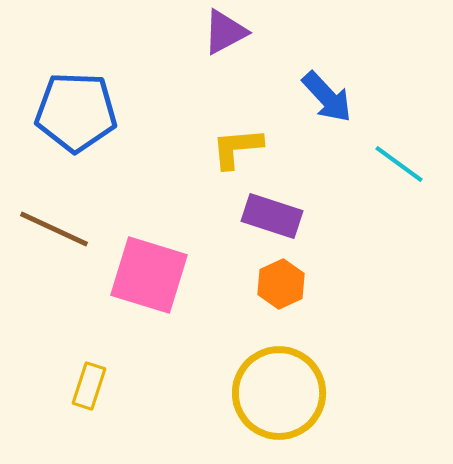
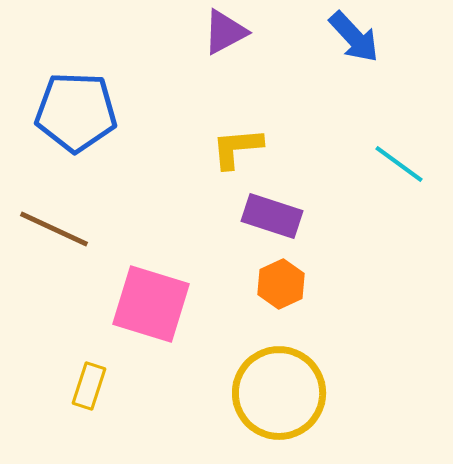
blue arrow: moved 27 px right, 60 px up
pink square: moved 2 px right, 29 px down
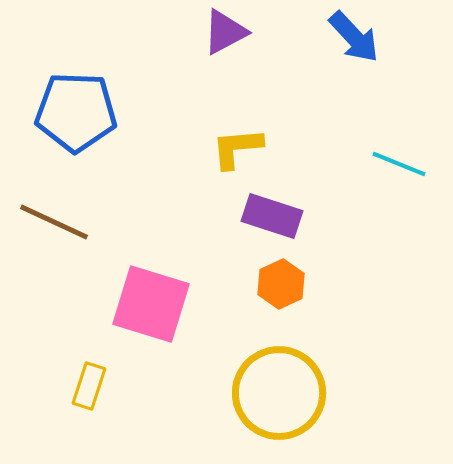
cyan line: rotated 14 degrees counterclockwise
brown line: moved 7 px up
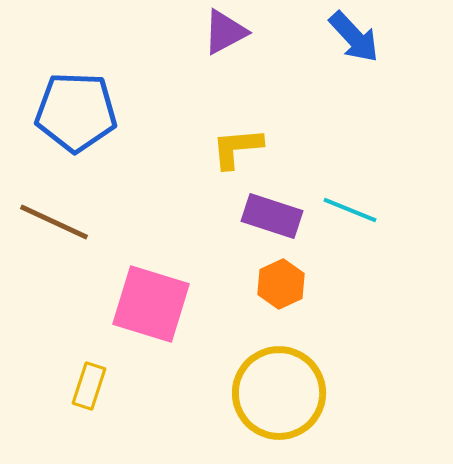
cyan line: moved 49 px left, 46 px down
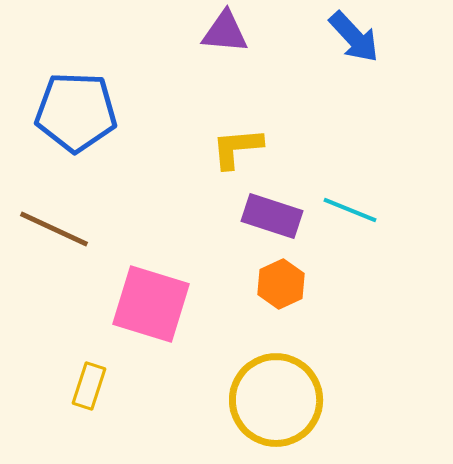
purple triangle: rotated 33 degrees clockwise
brown line: moved 7 px down
yellow circle: moved 3 px left, 7 px down
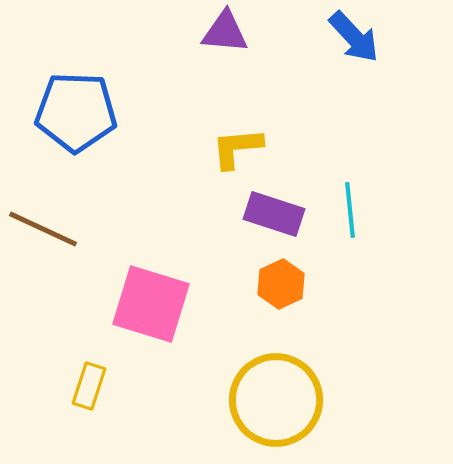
cyan line: rotated 62 degrees clockwise
purple rectangle: moved 2 px right, 2 px up
brown line: moved 11 px left
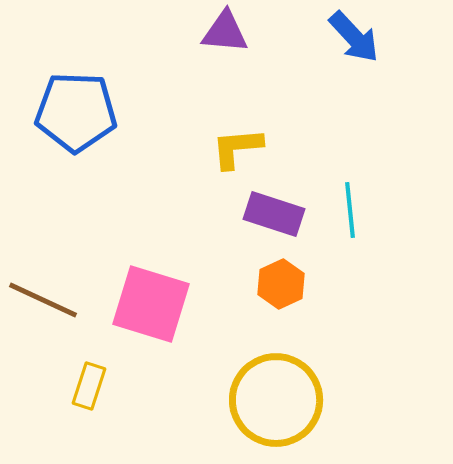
brown line: moved 71 px down
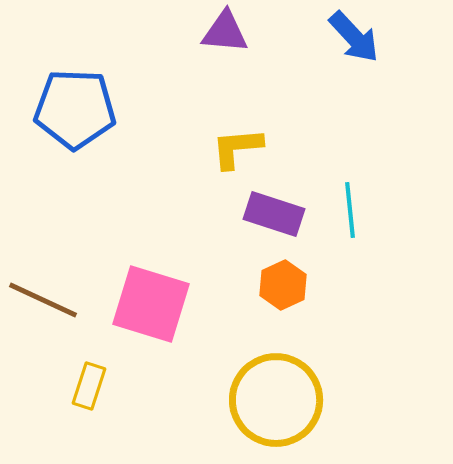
blue pentagon: moved 1 px left, 3 px up
orange hexagon: moved 2 px right, 1 px down
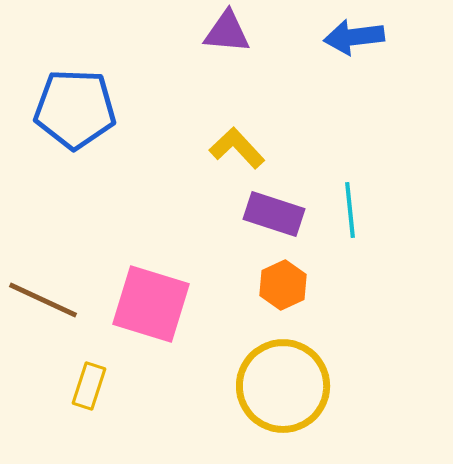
purple triangle: moved 2 px right
blue arrow: rotated 126 degrees clockwise
yellow L-shape: rotated 52 degrees clockwise
yellow circle: moved 7 px right, 14 px up
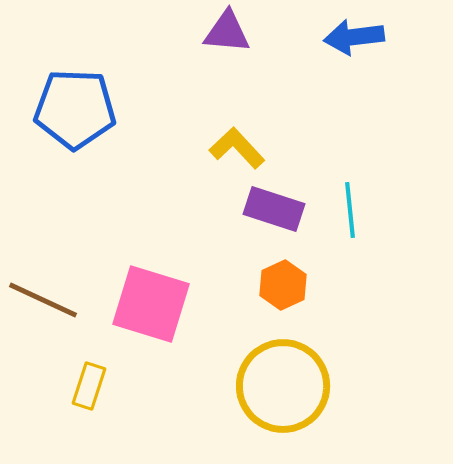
purple rectangle: moved 5 px up
